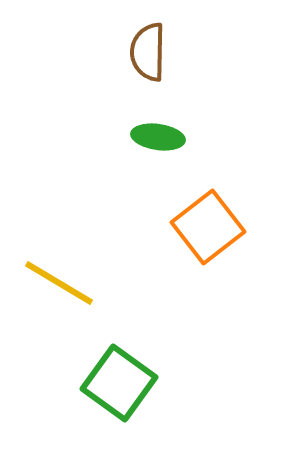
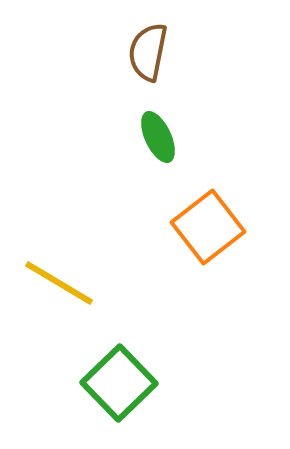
brown semicircle: rotated 10 degrees clockwise
green ellipse: rotated 57 degrees clockwise
green square: rotated 10 degrees clockwise
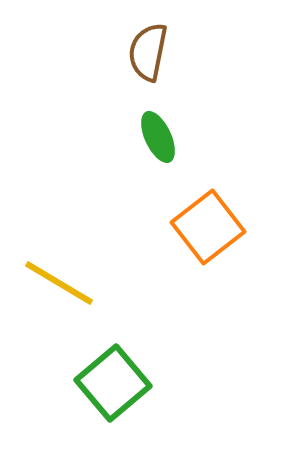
green square: moved 6 px left; rotated 4 degrees clockwise
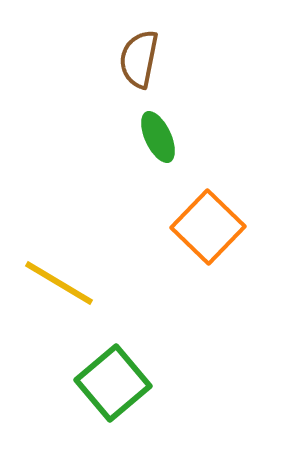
brown semicircle: moved 9 px left, 7 px down
orange square: rotated 8 degrees counterclockwise
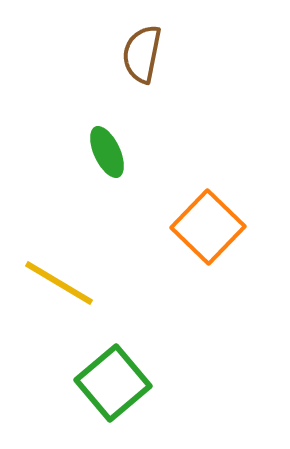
brown semicircle: moved 3 px right, 5 px up
green ellipse: moved 51 px left, 15 px down
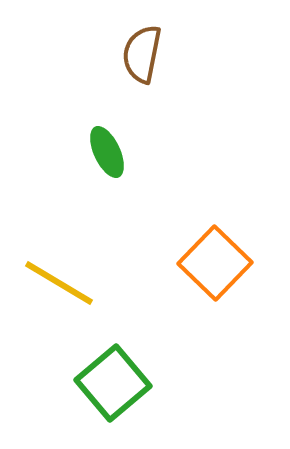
orange square: moved 7 px right, 36 px down
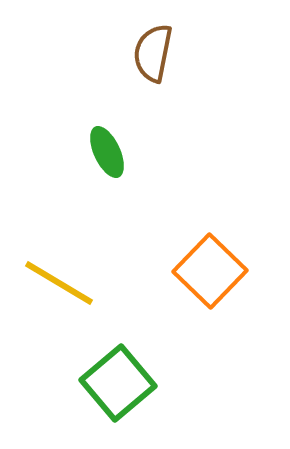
brown semicircle: moved 11 px right, 1 px up
orange square: moved 5 px left, 8 px down
green square: moved 5 px right
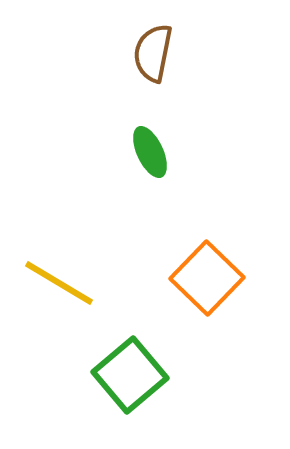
green ellipse: moved 43 px right
orange square: moved 3 px left, 7 px down
green square: moved 12 px right, 8 px up
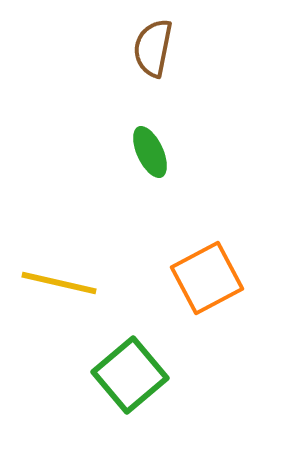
brown semicircle: moved 5 px up
orange square: rotated 18 degrees clockwise
yellow line: rotated 18 degrees counterclockwise
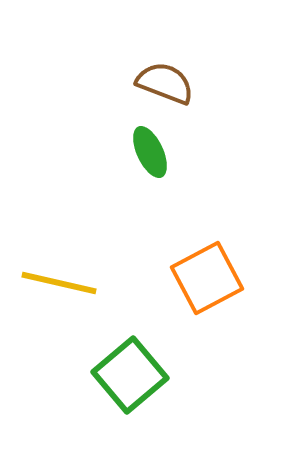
brown semicircle: moved 12 px right, 35 px down; rotated 100 degrees clockwise
